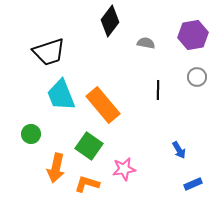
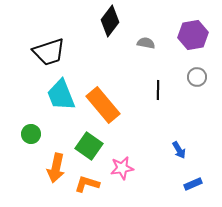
pink star: moved 2 px left, 1 px up
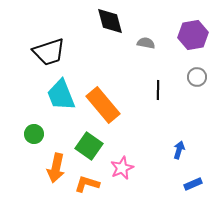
black diamond: rotated 52 degrees counterclockwise
green circle: moved 3 px right
blue arrow: rotated 132 degrees counterclockwise
pink star: rotated 15 degrees counterclockwise
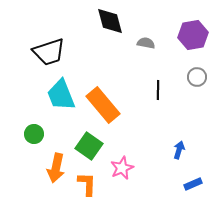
orange L-shape: rotated 75 degrees clockwise
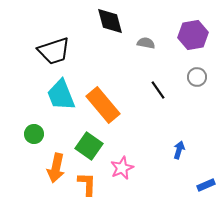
black trapezoid: moved 5 px right, 1 px up
black line: rotated 36 degrees counterclockwise
blue rectangle: moved 13 px right, 1 px down
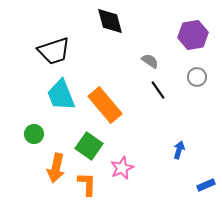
gray semicircle: moved 4 px right, 18 px down; rotated 24 degrees clockwise
orange rectangle: moved 2 px right
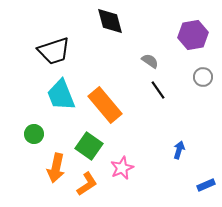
gray circle: moved 6 px right
orange L-shape: rotated 55 degrees clockwise
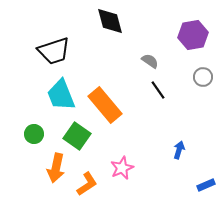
green square: moved 12 px left, 10 px up
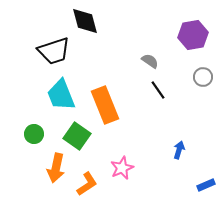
black diamond: moved 25 px left
orange rectangle: rotated 18 degrees clockwise
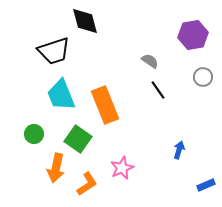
green square: moved 1 px right, 3 px down
